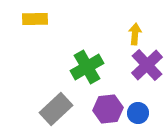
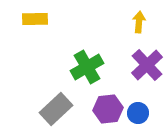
yellow arrow: moved 4 px right, 12 px up
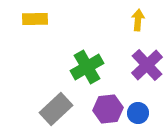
yellow arrow: moved 1 px left, 2 px up
